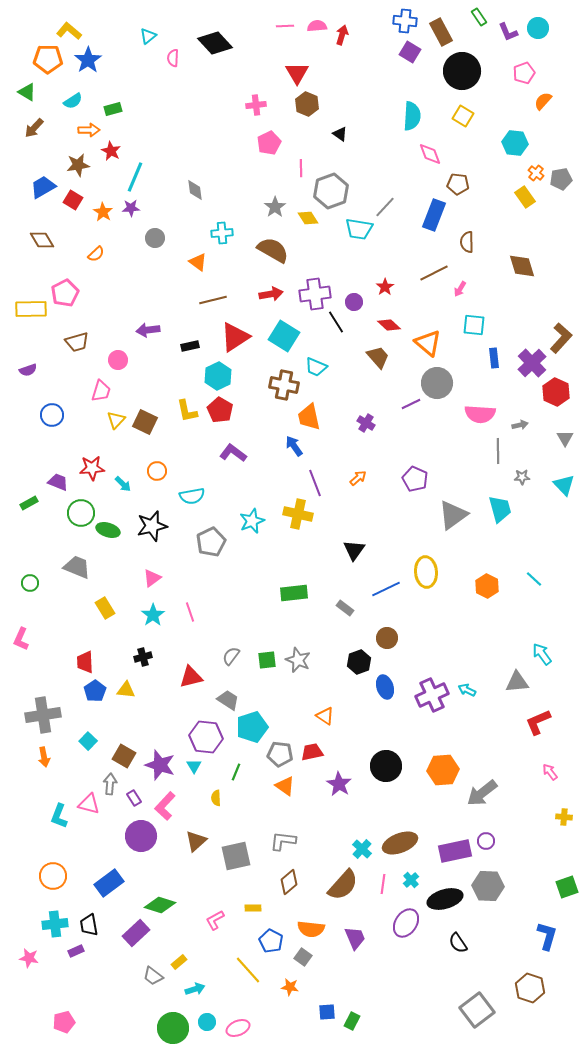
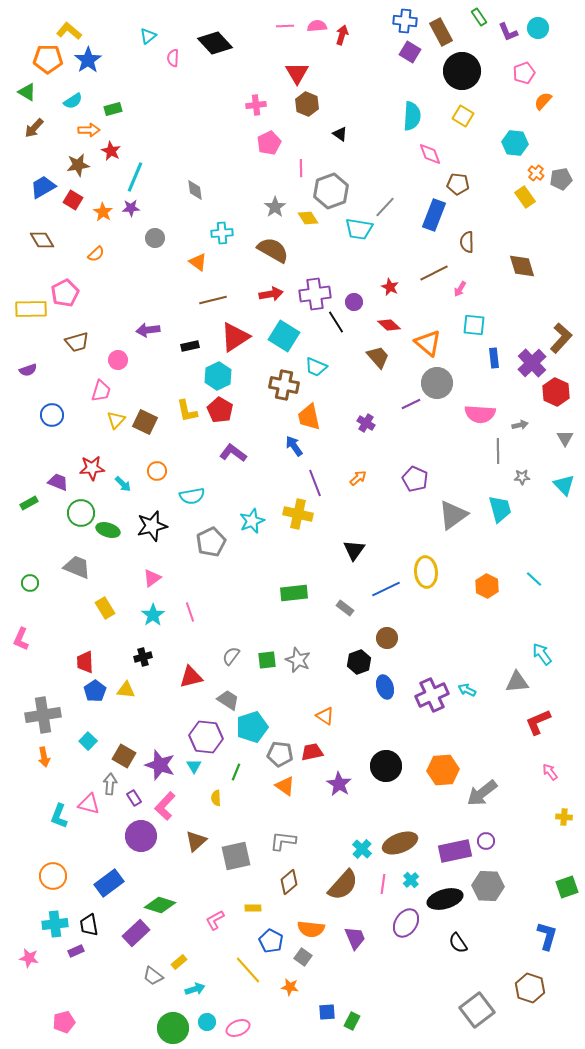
red star at (385, 287): moved 5 px right; rotated 12 degrees counterclockwise
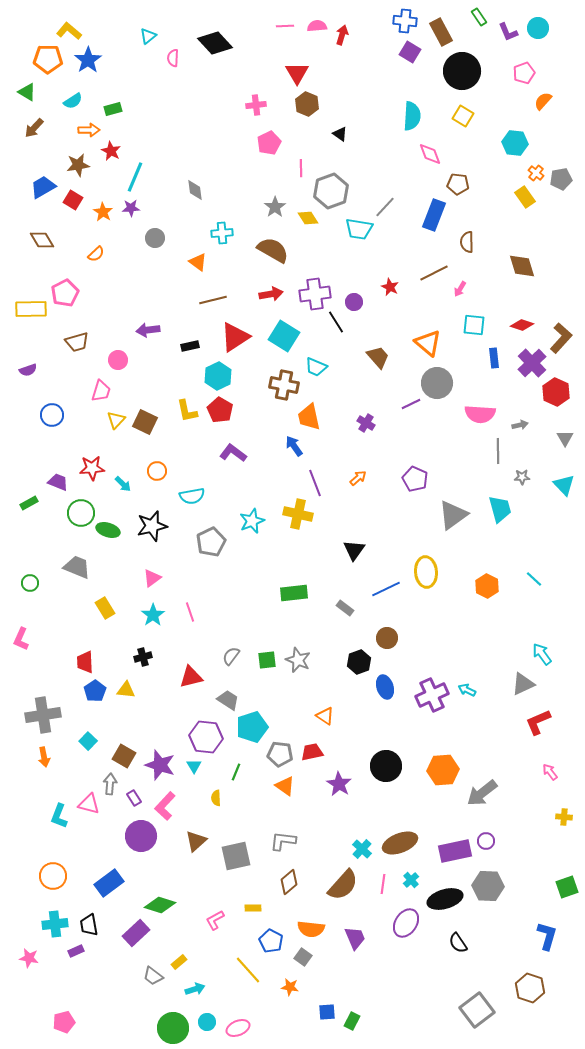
red diamond at (389, 325): moved 133 px right; rotated 25 degrees counterclockwise
gray triangle at (517, 682): moved 6 px right, 2 px down; rotated 20 degrees counterclockwise
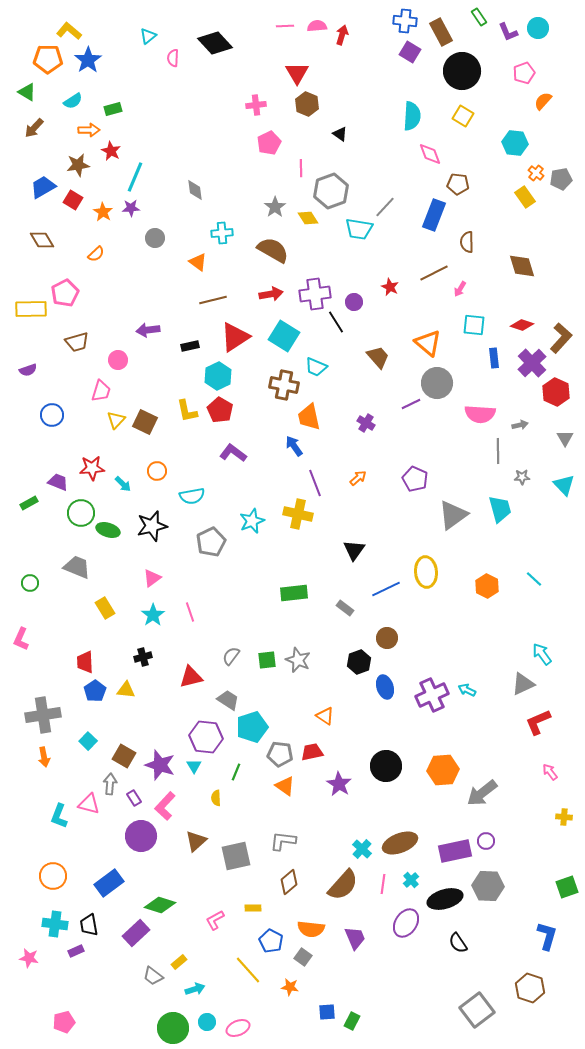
cyan cross at (55, 924): rotated 15 degrees clockwise
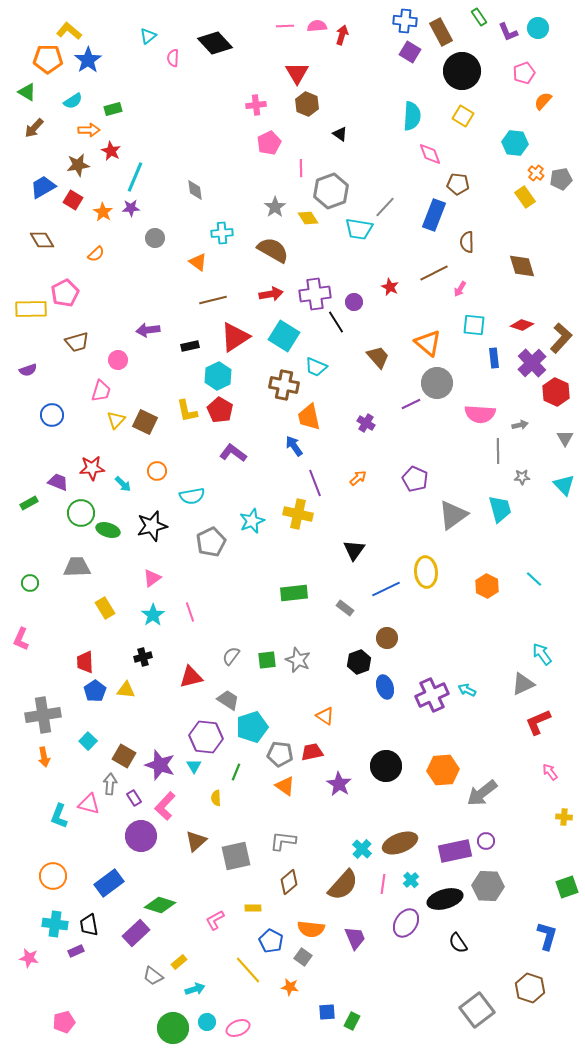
gray trapezoid at (77, 567): rotated 24 degrees counterclockwise
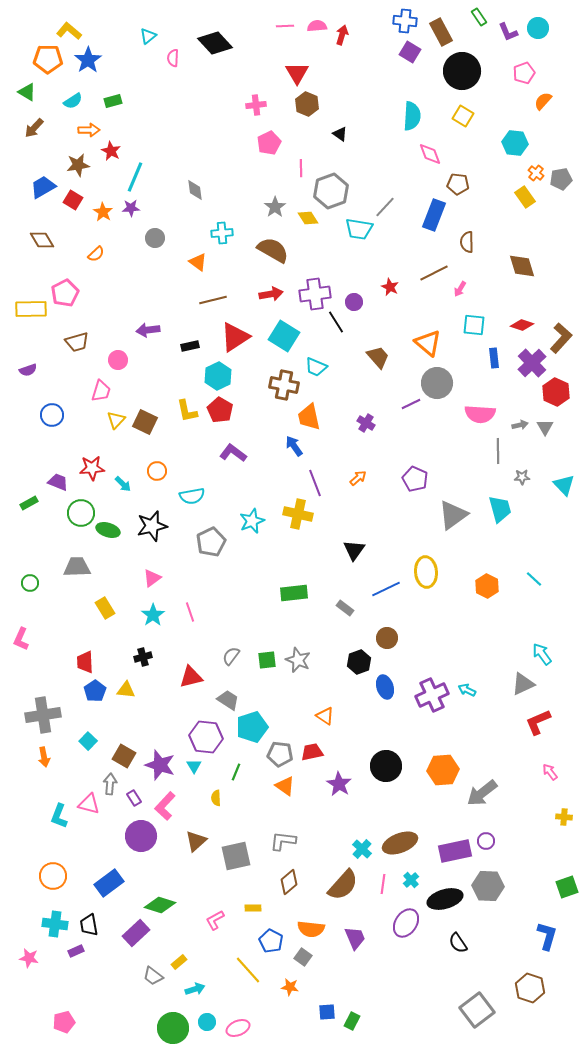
green rectangle at (113, 109): moved 8 px up
gray triangle at (565, 438): moved 20 px left, 11 px up
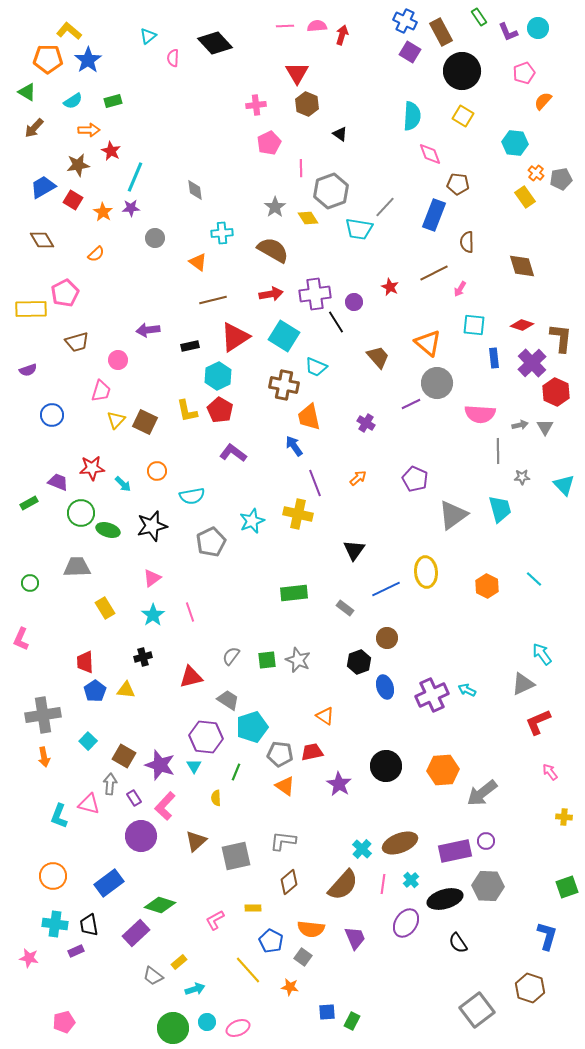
blue cross at (405, 21): rotated 20 degrees clockwise
brown L-shape at (561, 338): rotated 36 degrees counterclockwise
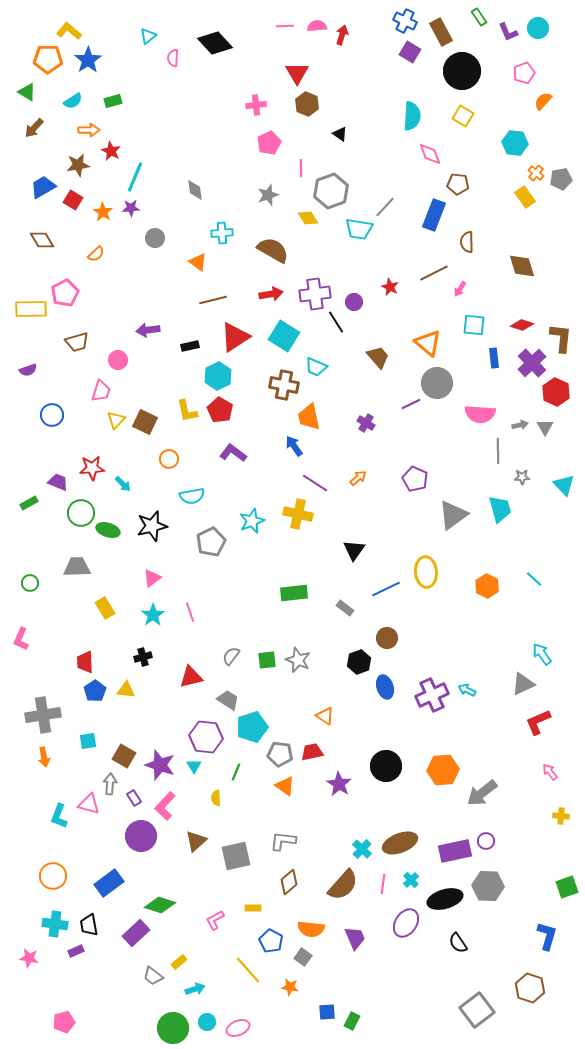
gray star at (275, 207): moved 7 px left, 12 px up; rotated 15 degrees clockwise
orange circle at (157, 471): moved 12 px right, 12 px up
purple line at (315, 483): rotated 36 degrees counterclockwise
cyan square at (88, 741): rotated 36 degrees clockwise
yellow cross at (564, 817): moved 3 px left, 1 px up
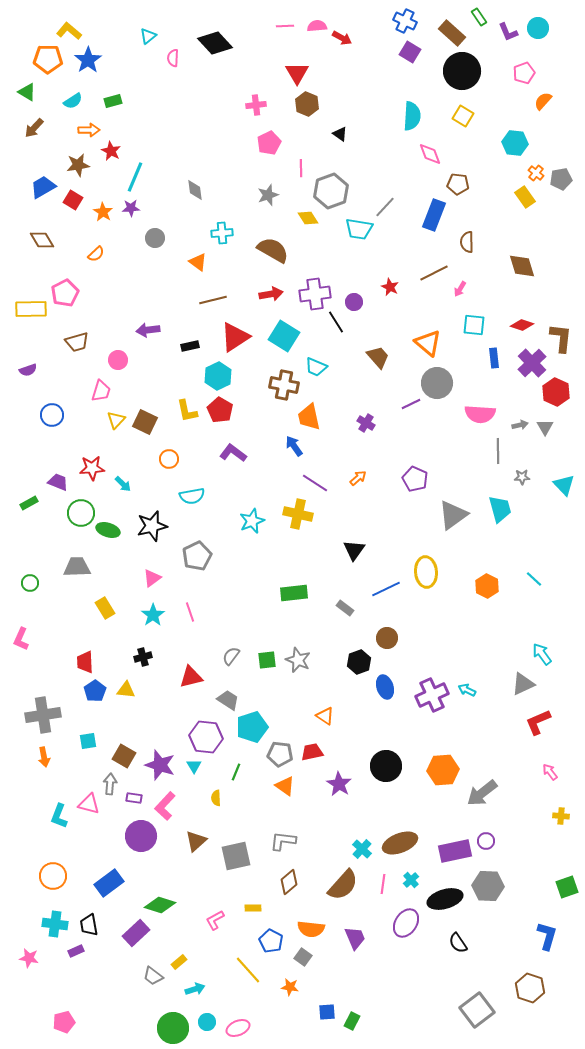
brown rectangle at (441, 32): moved 11 px right, 1 px down; rotated 20 degrees counterclockwise
red arrow at (342, 35): moved 3 px down; rotated 102 degrees clockwise
gray pentagon at (211, 542): moved 14 px left, 14 px down
purple rectangle at (134, 798): rotated 49 degrees counterclockwise
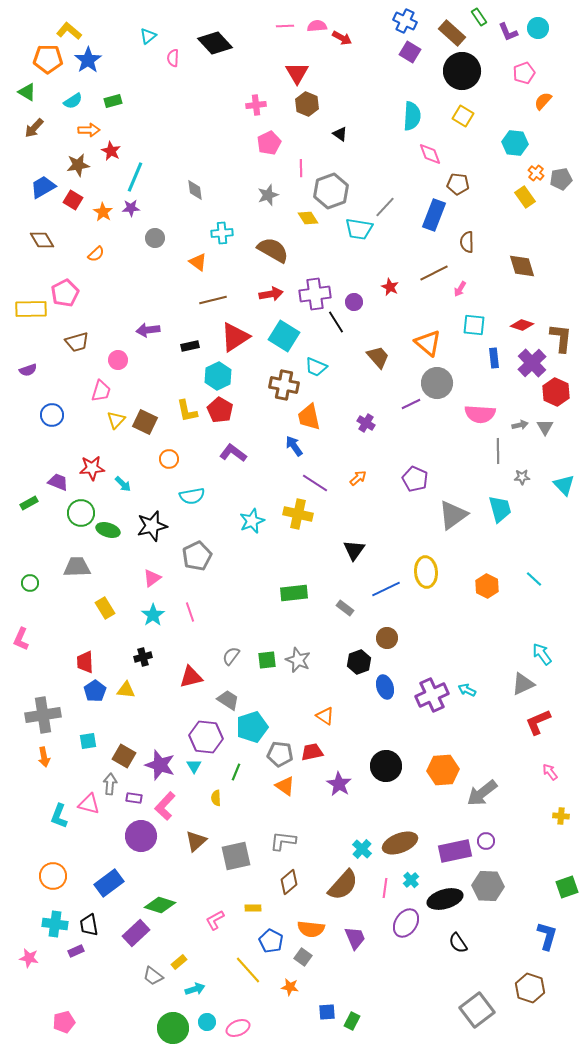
pink line at (383, 884): moved 2 px right, 4 px down
